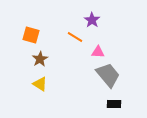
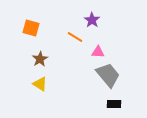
orange square: moved 7 px up
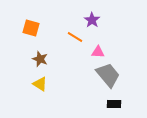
brown star: rotated 21 degrees counterclockwise
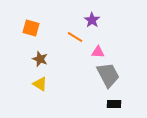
gray trapezoid: rotated 12 degrees clockwise
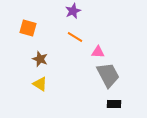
purple star: moved 19 px left, 9 px up; rotated 14 degrees clockwise
orange square: moved 3 px left
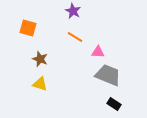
purple star: rotated 21 degrees counterclockwise
gray trapezoid: rotated 40 degrees counterclockwise
yellow triangle: rotated 14 degrees counterclockwise
black rectangle: rotated 32 degrees clockwise
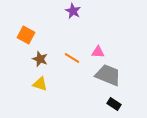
orange square: moved 2 px left, 7 px down; rotated 12 degrees clockwise
orange line: moved 3 px left, 21 px down
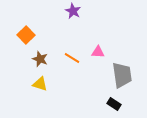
orange square: rotated 18 degrees clockwise
gray trapezoid: moved 14 px right; rotated 60 degrees clockwise
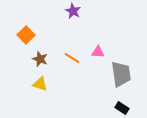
gray trapezoid: moved 1 px left, 1 px up
black rectangle: moved 8 px right, 4 px down
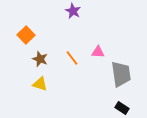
orange line: rotated 21 degrees clockwise
